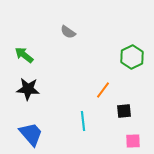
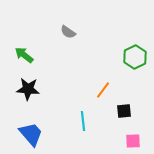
green hexagon: moved 3 px right
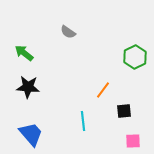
green arrow: moved 2 px up
black star: moved 2 px up
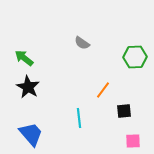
gray semicircle: moved 14 px right, 11 px down
green arrow: moved 5 px down
green hexagon: rotated 25 degrees clockwise
black star: rotated 25 degrees clockwise
cyan line: moved 4 px left, 3 px up
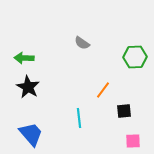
green arrow: rotated 36 degrees counterclockwise
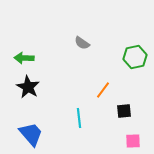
green hexagon: rotated 10 degrees counterclockwise
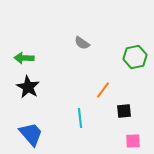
cyan line: moved 1 px right
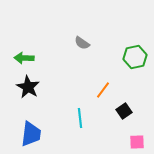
black square: rotated 28 degrees counterclockwise
blue trapezoid: rotated 48 degrees clockwise
pink square: moved 4 px right, 1 px down
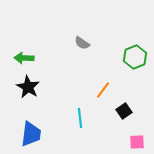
green hexagon: rotated 10 degrees counterclockwise
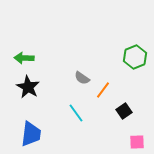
gray semicircle: moved 35 px down
cyan line: moved 4 px left, 5 px up; rotated 30 degrees counterclockwise
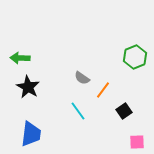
green arrow: moved 4 px left
cyan line: moved 2 px right, 2 px up
